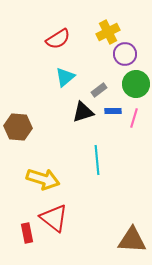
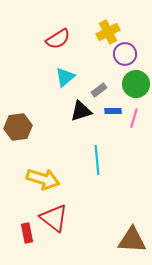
black triangle: moved 2 px left, 1 px up
brown hexagon: rotated 12 degrees counterclockwise
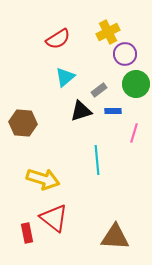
pink line: moved 15 px down
brown hexagon: moved 5 px right, 4 px up; rotated 12 degrees clockwise
brown triangle: moved 17 px left, 3 px up
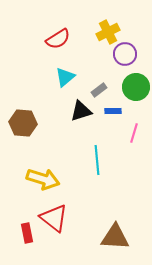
green circle: moved 3 px down
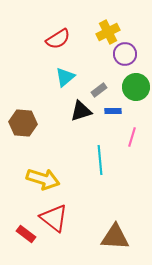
pink line: moved 2 px left, 4 px down
cyan line: moved 3 px right
red rectangle: moved 1 px left, 1 px down; rotated 42 degrees counterclockwise
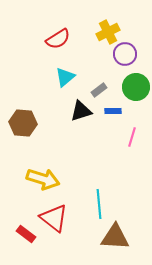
cyan line: moved 1 px left, 44 px down
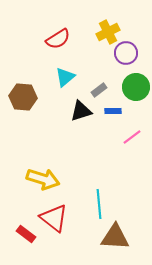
purple circle: moved 1 px right, 1 px up
brown hexagon: moved 26 px up
pink line: rotated 36 degrees clockwise
